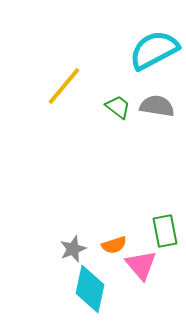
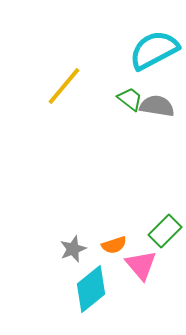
green trapezoid: moved 12 px right, 8 px up
green rectangle: rotated 56 degrees clockwise
cyan diamond: moved 1 px right; rotated 39 degrees clockwise
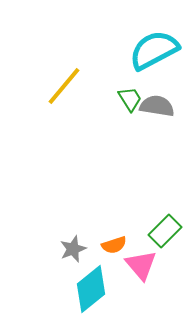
green trapezoid: rotated 20 degrees clockwise
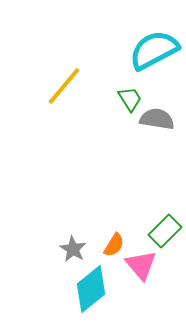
gray semicircle: moved 13 px down
orange semicircle: rotated 40 degrees counterclockwise
gray star: rotated 20 degrees counterclockwise
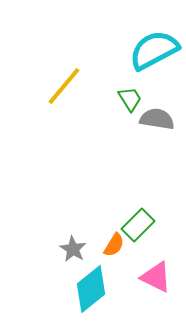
green rectangle: moved 27 px left, 6 px up
pink triangle: moved 15 px right, 12 px down; rotated 24 degrees counterclockwise
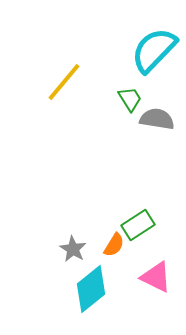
cyan semicircle: rotated 18 degrees counterclockwise
yellow line: moved 4 px up
green rectangle: rotated 12 degrees clockwise
